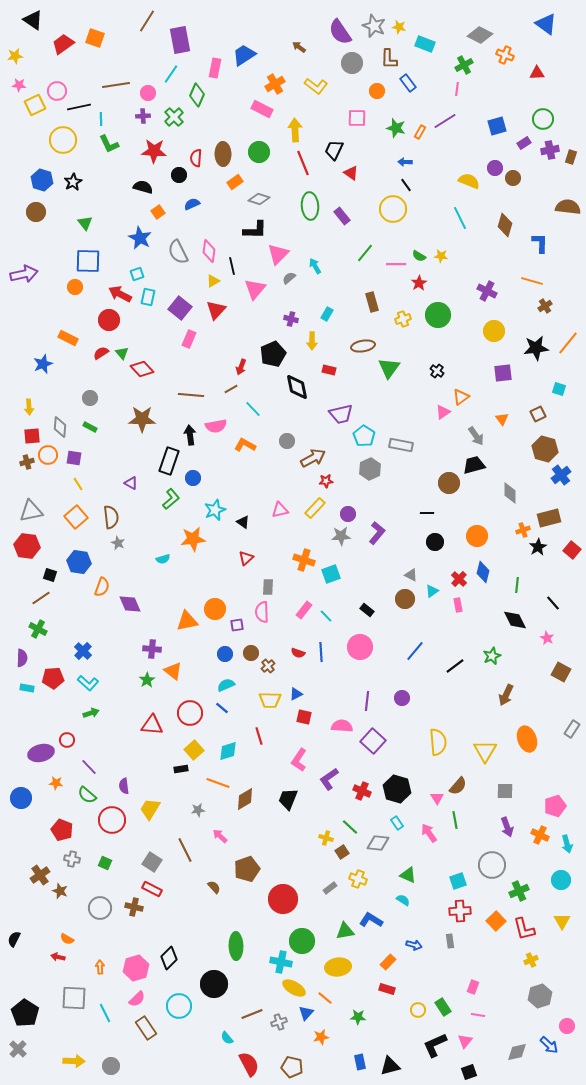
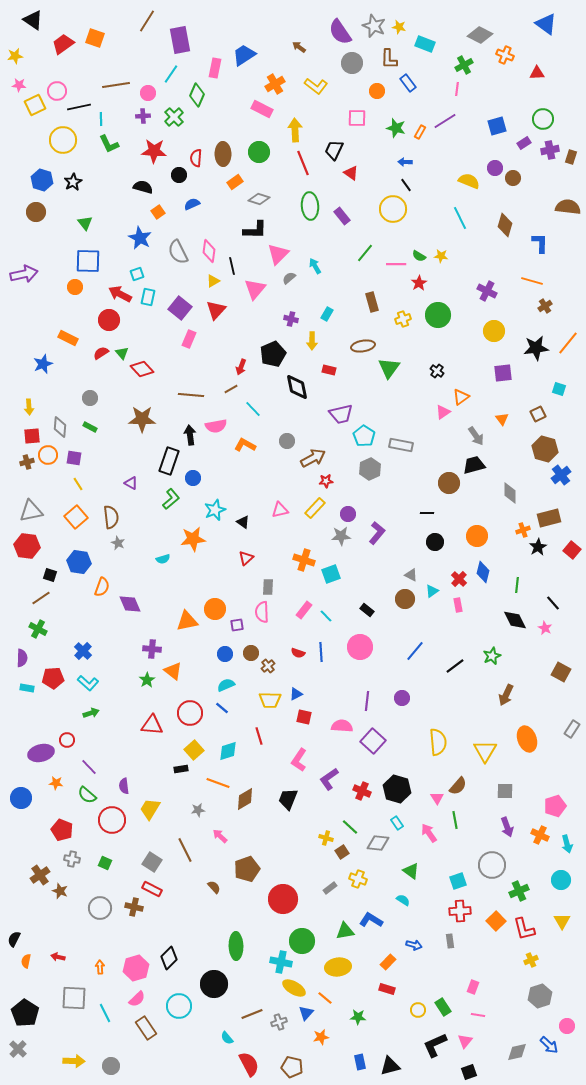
pink star at (547, 638): moved 2 px left, 10 px up
green triangle at (408, 875): moved 3 px right, 4 px up; rotated 12 degrees clockwise
orange semicircle at (67, 939): moved 41 px left, 22 px down; rotated 72 degrees clockwise
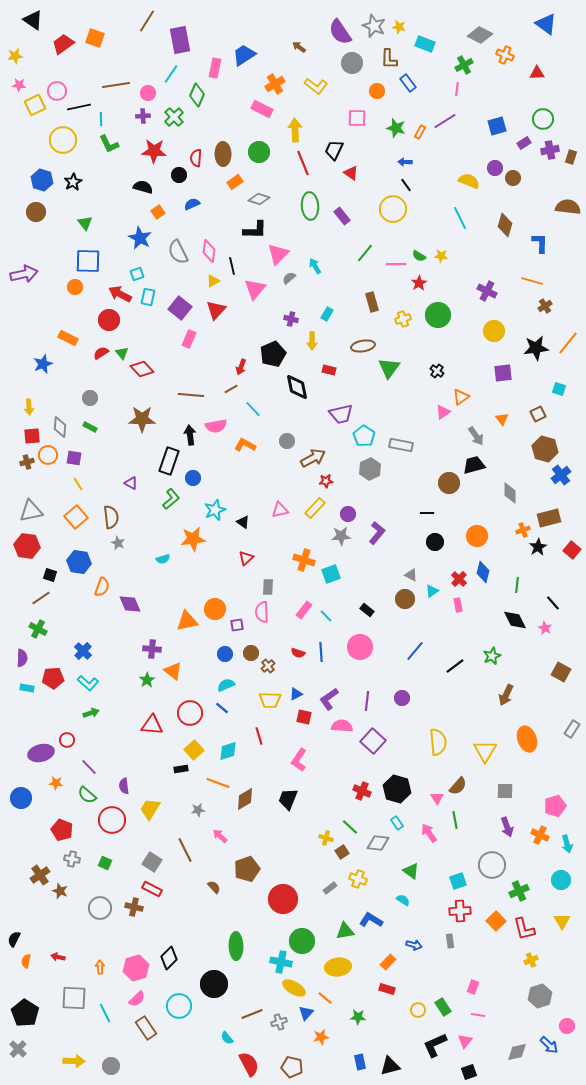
purple L-shape at (329, 779): moved 80 px up
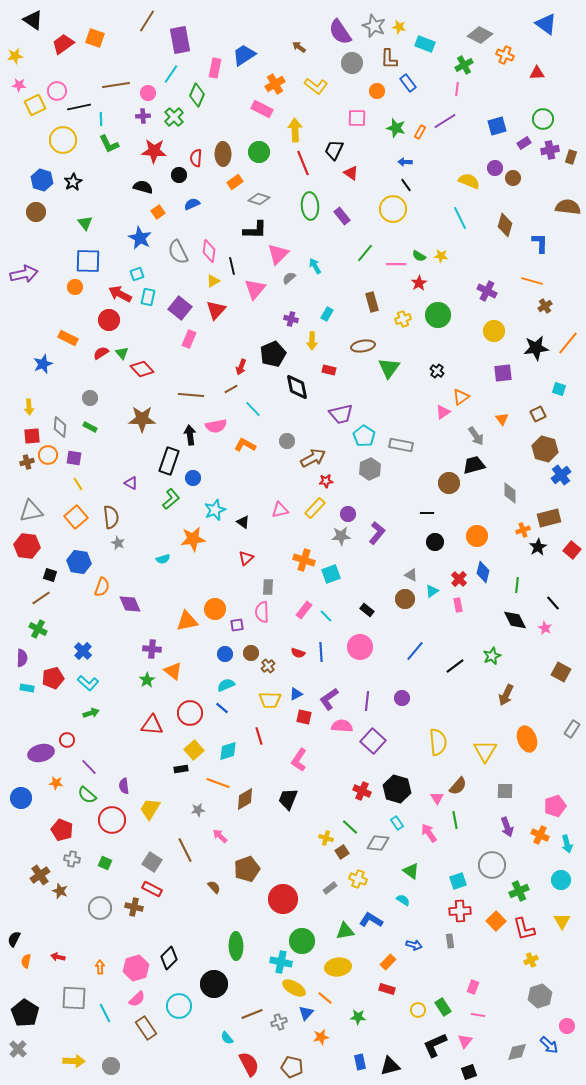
red pentagon at (53, 678): rotated 10 degrees counterclockwise
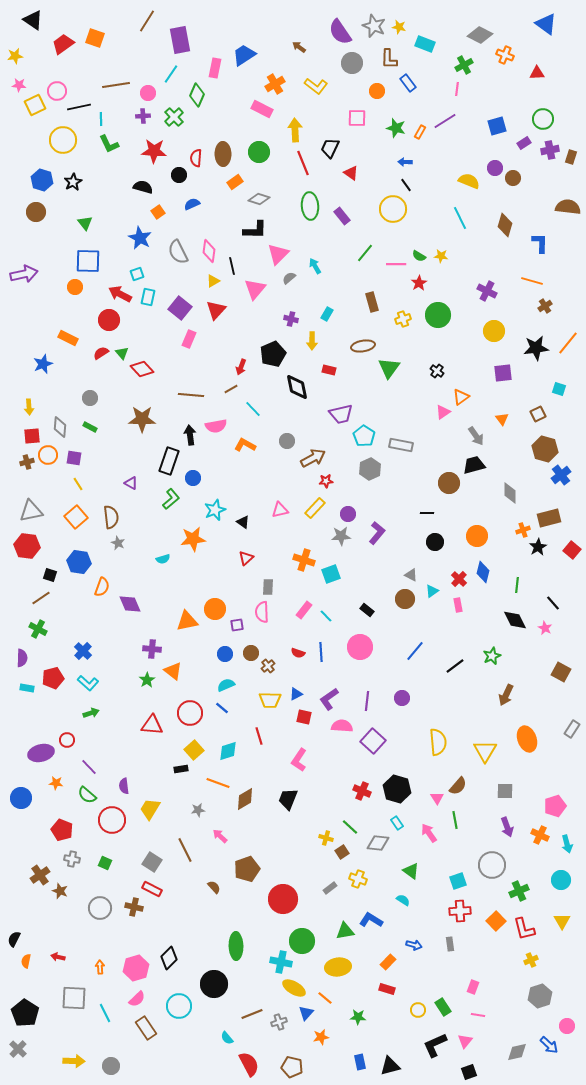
black trapezoid at (334, 150): moved 4 px left, 2 px up
gray rectangle at (450, 941): moved 3 px down
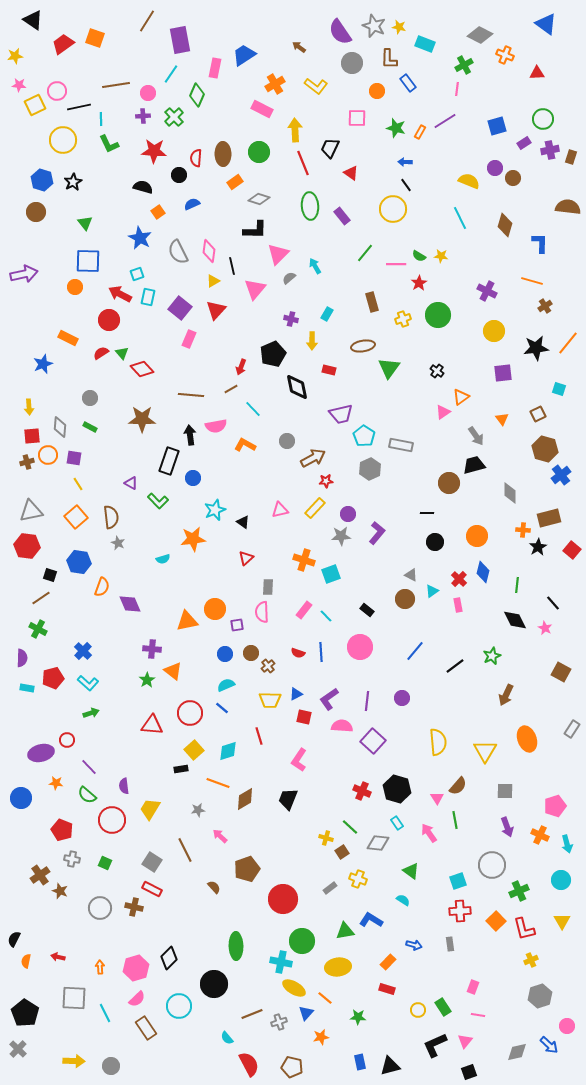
green L-shape at (171, 499): moved 13 px left, 2 px down; rotated 85 degrees clockwise
orange cross at (523, 530): rotated 24 degrees clockwise
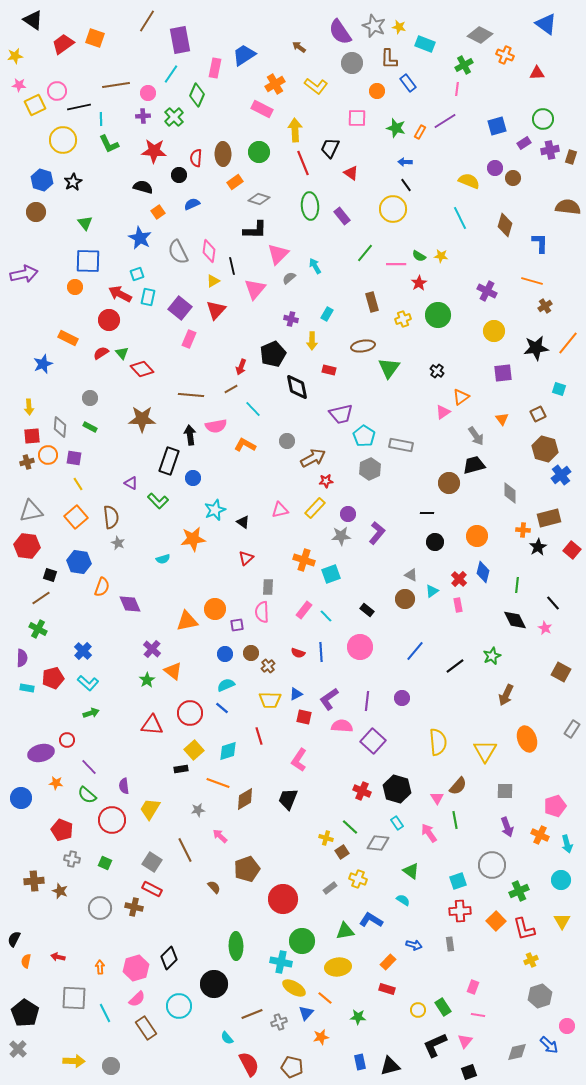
purple cross at (152, 649): rotated 36 degrees clockwise
brown cross at (40, 875): moved 6 px left, 6 px down; rotated 30 degrees clockwise
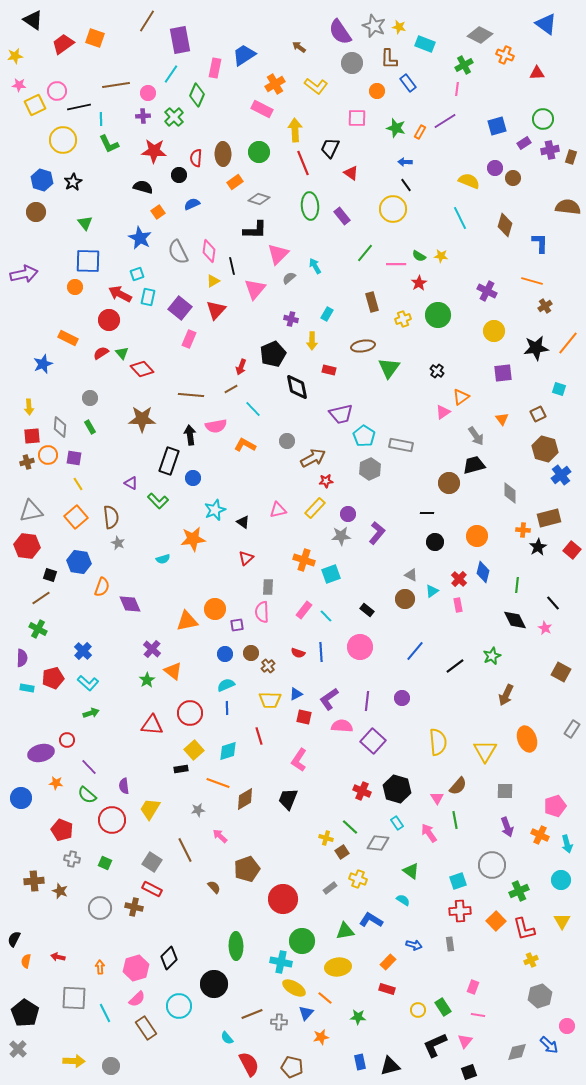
green rectangle at (90, 427): rotated 32 degrees clockwise
pink triangle at (280, 510): moved 2 px left
blue line at (222, 708): moved 5 px right; rotated 48 degrees clockwise
gray cross at (279, 1022): rotated 21 degrees clockwise
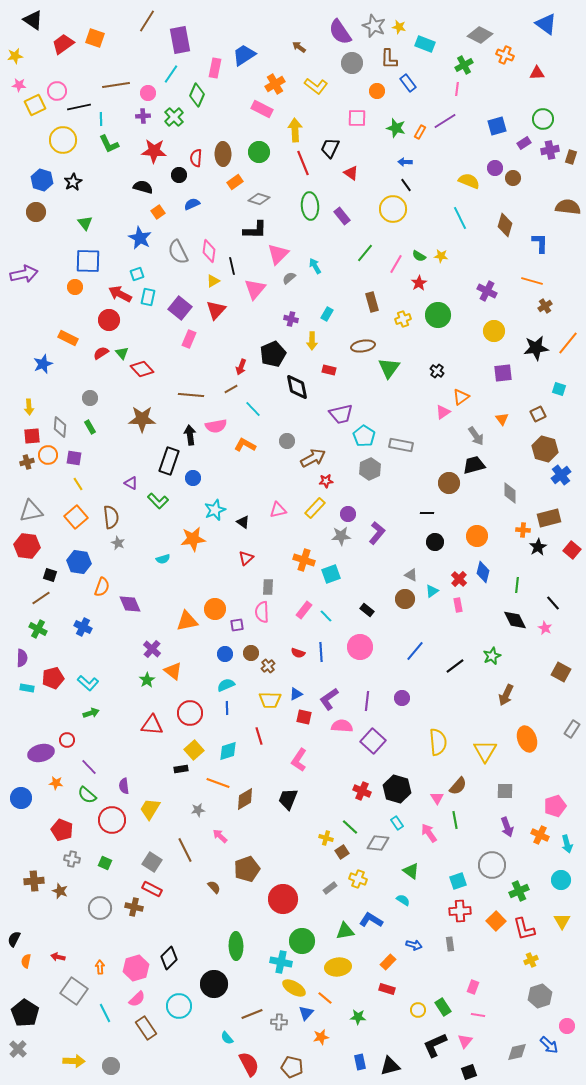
pink line at (396, 264): rotated 60 degrees counterclockwise
blue cross at (83, 651): moved 24 px up; rotated 18 degrees counterclockwise
gray square at (74, 998): moved 7 px up; rotated 32 degrees clockwise
